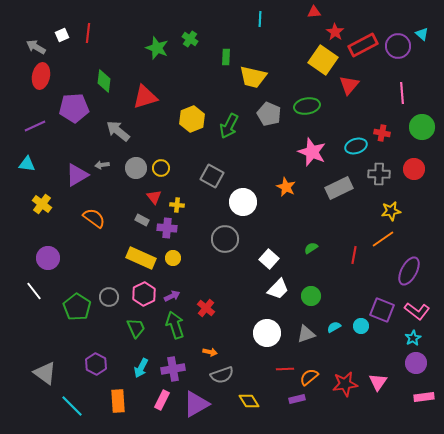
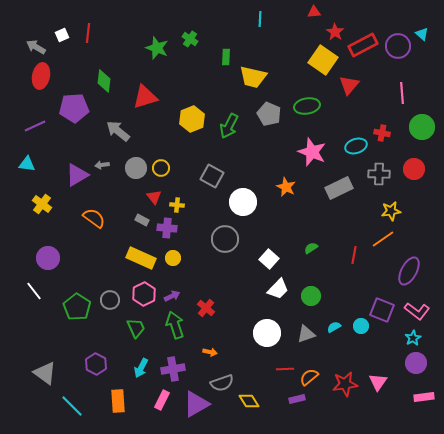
gray circle at (109, 297): moved 1 px right, 3 px down
gray semicircle at (222, 375): moved 8 px down
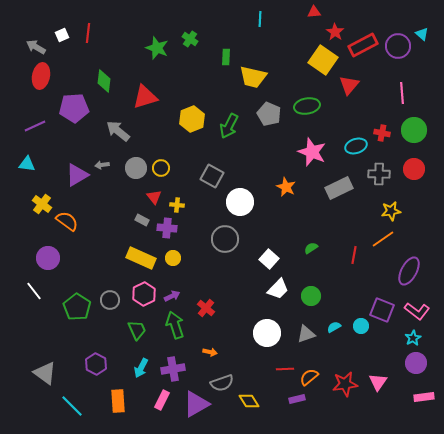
green circle at (422, 127): moved 8 px left, 3 px down
white circle at (243, 202): moved 3 px left
orange semicircle at (94, 218): moved 27 px left, 3 px down
green trapezoid at (136, 328): moved 1 px right, 2 px down
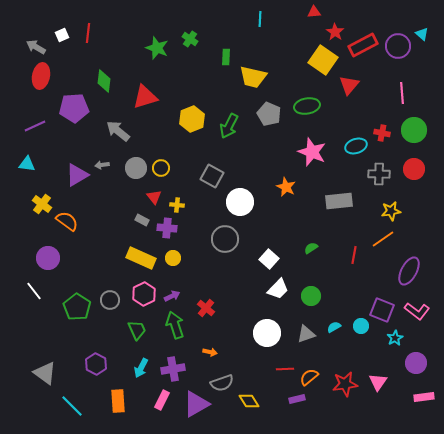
gray rectangle at (339, 188): moved 13 px down; rotated 20 degrees clockwise
cyan star at (413, 338): moved 18 px left
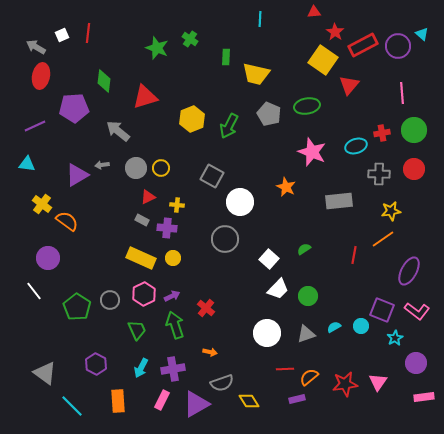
yellow trapezoid at (253, 77): moved 3 px right, 3 px up
red cross at (382, 133): rotated 21 degrees counterclockwise
red triangle at (154, 197): moved 6 px left; rotated 42 degrees clockwise
green semicircle at (311, 248): moved 7 px left, 1 px down
green circle at (311, 296): moved 3 px left
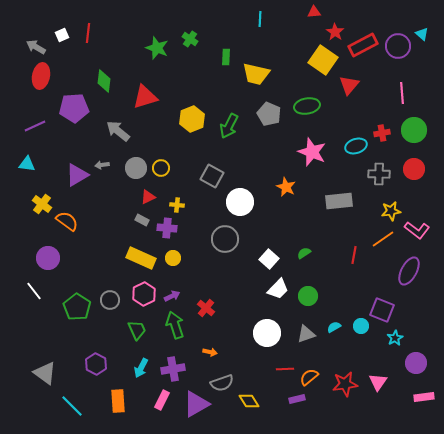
green semicircle at (304, 249): moved 4 px down
pink L-shape at (417, 311): moved 81 px up
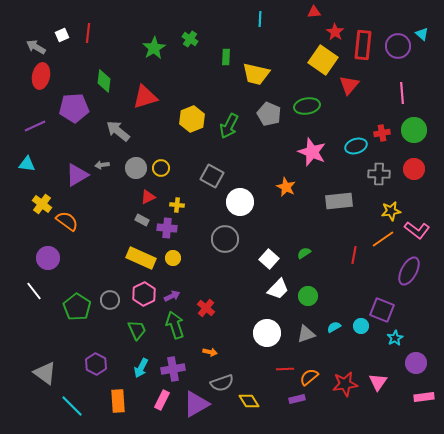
red rectangle at (363, 45): rotated 56 degrees counterclockwise
green star at (157, 48): moved 3 px left; rotated 20 degrees clockwise
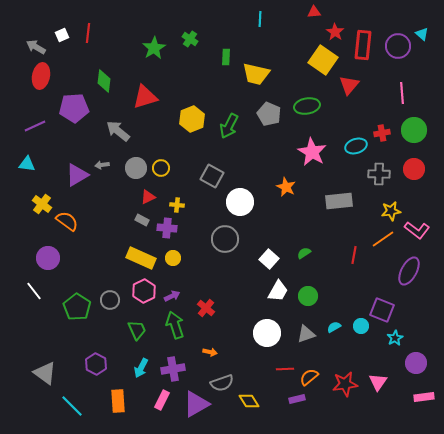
pink star at (312, 152): rotated 8 degrees clockwise
white trapezoid at (278, 289): moved 2 px down; rotated 15 degrees counterclockwise
pink hexagon at (144, 294): moved 3 px up
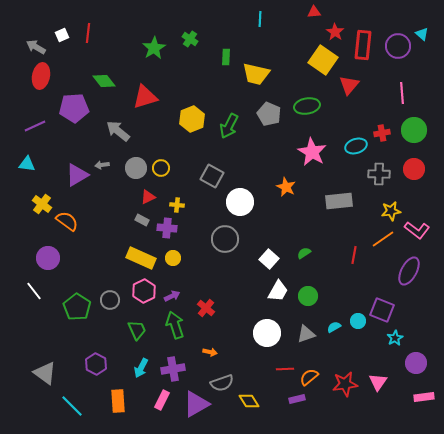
green diamond at (104, 81): rotated 45 degrees counterclockwise
cyan circle at (361, 326): moved 3 px left, 5 px up
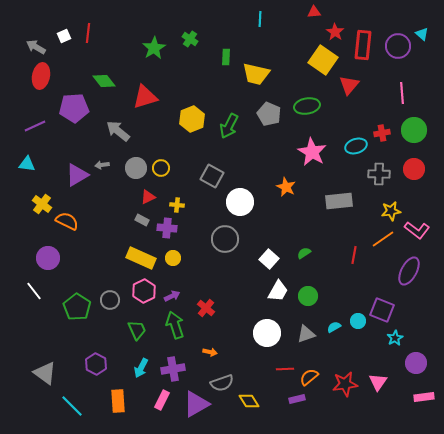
white square at (62, 35): moved 2 px right, 1 px down
orange semicircle at (67, 221): rotated 10 degrees counterclockwise
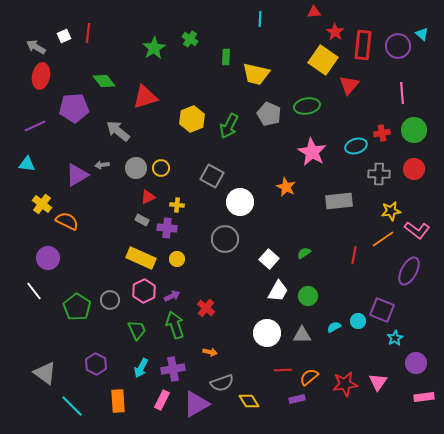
yellow circle at (173, 258): moved 4 px right, 1 px down
gray triangle at (306, 334): moved 4 px left, 1 px down; rotated 18 degrees clockwise
red line at (285, 369): moved 2 px left, 1 px down
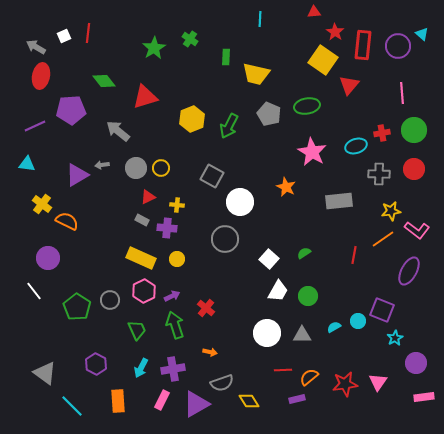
purple pentagon at (74, 108): moved 3 px left, 2 px down
